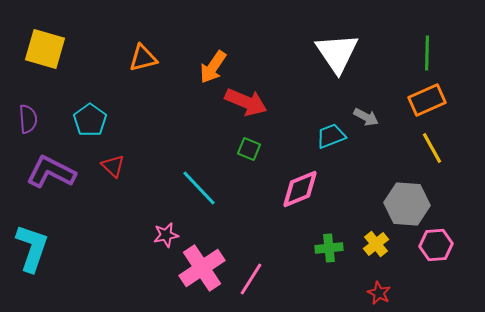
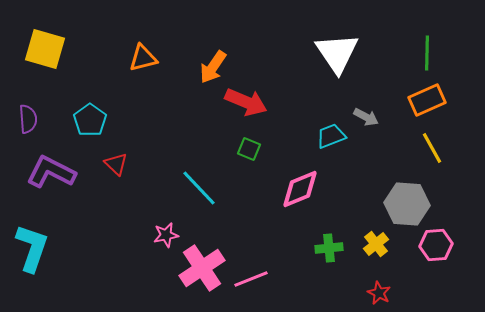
red triangle: moved 3 px right, 2 px up
pink line: rotated 36 degrees clockwise
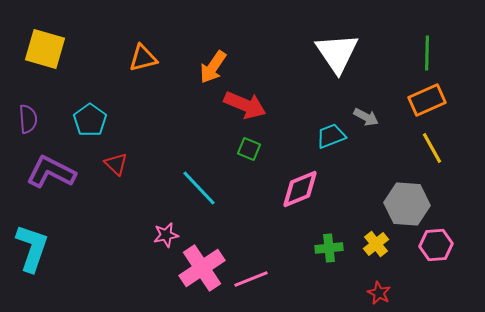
red arrow: moved 1 px left, 3 px down
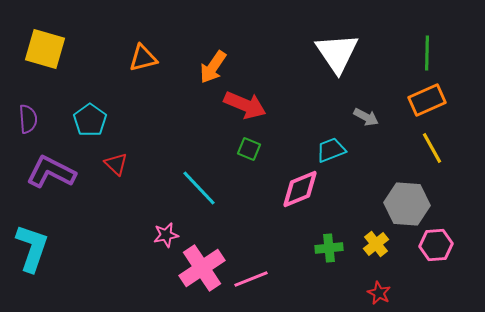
cyan trapezoid: moved 14 px down
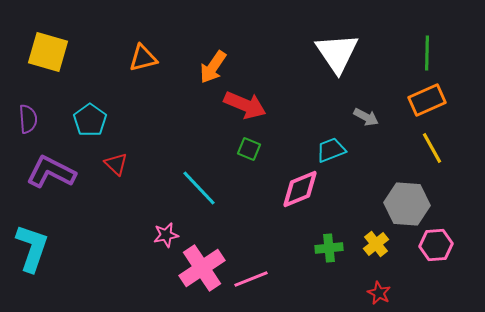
yellow square: moved 3 px right, 3 px down
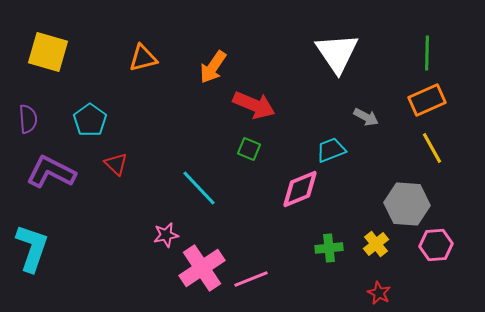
red arrow: moved 9 px right
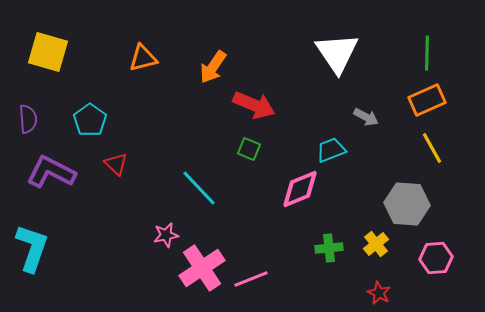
pink hexagon: moved 13 px down
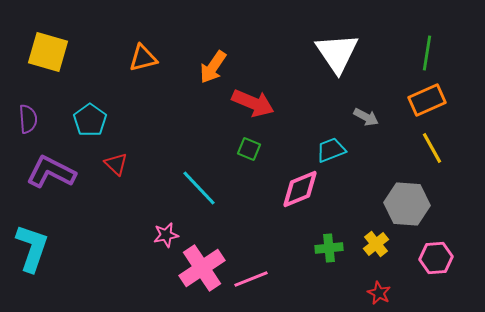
green line: rotated 8 degrees clockwise
red arrow: moved 1 px left, 2 px up
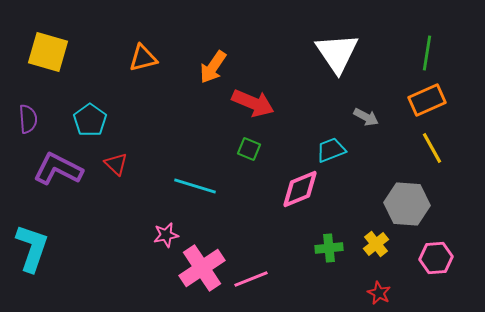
purple L-shape: moved 7 px right, 3 px up
cyan line: moved 4 px left, 2 px up; rotated 30 degrees counterclockwise
